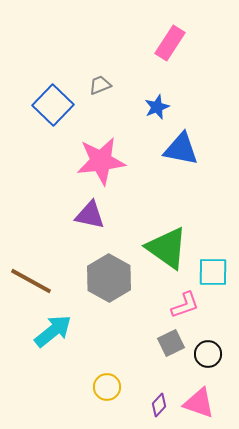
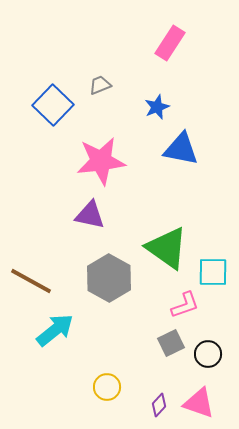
cyan arrow: moved 2 px right, 1 px up
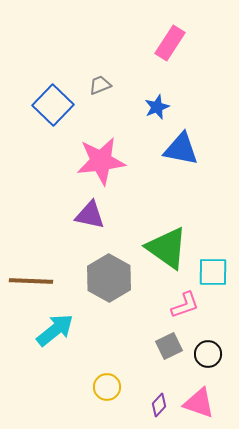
brown line: rotated 27 degrees counterclockwise
gray square: moved 2 px left, 3 px down
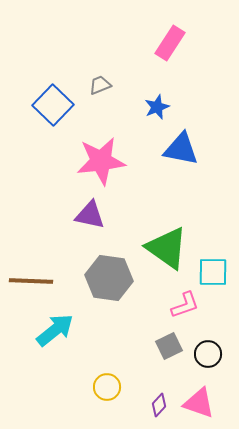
gray hexagon: rotated 21 degrees counterclockwise
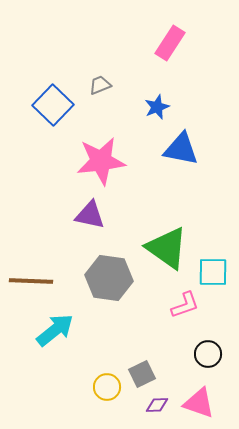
gray square: moved 27 px left, 28 px down
purple diamond: moved 2 px left; rotated 45 degrees clockwise
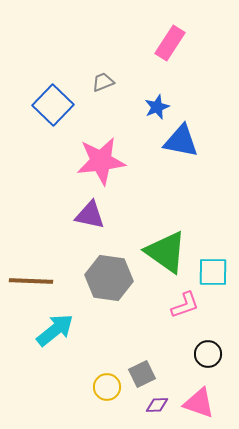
gray trapezoid: moved 3 px right, 3 px up
blue triangle: moved 8 px up
green triangle: moved 1 px left, 4 px down
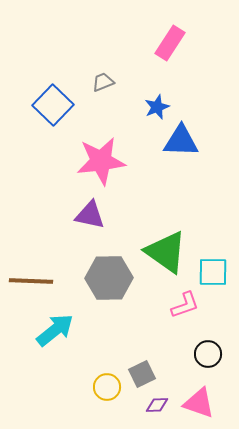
blue triangle: rotated 9 degrees counterclockwise
gray hexagon: rotated 9 degrees counterclockwise
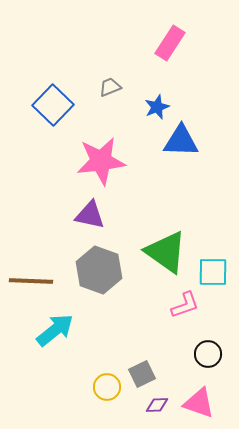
gray trapezoid: moved 7 px right, 5 px down
gray hexagon: moved 10 px left, 8 px up; rotated 21 degrees clockwise
